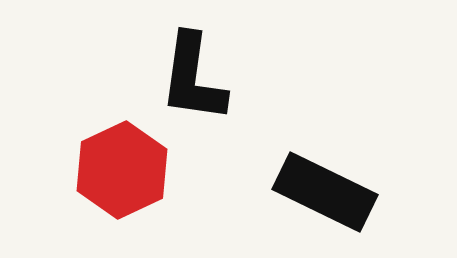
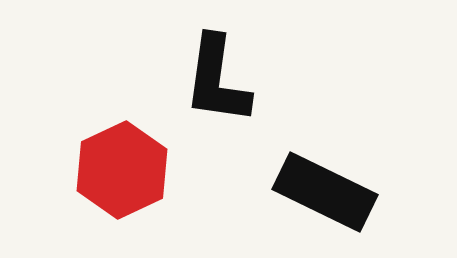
black L-shape: moved 24 px right, 2 px down
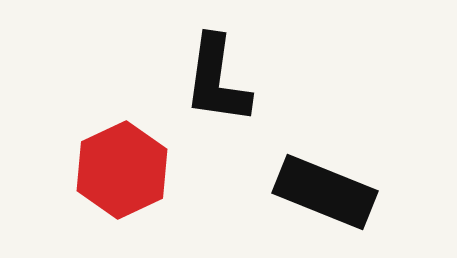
black rectangle: rotated 4 degrees counterclockwise
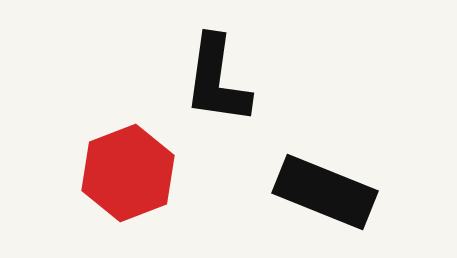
red hexagon: moved 6 px right, 3 px down; rotated 4 degrees clockwise
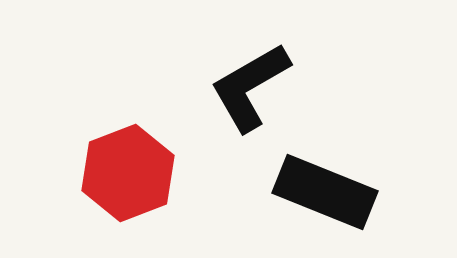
black L-shape: moved 33 px right, 7 px down; rotated 52 degrees clockwise
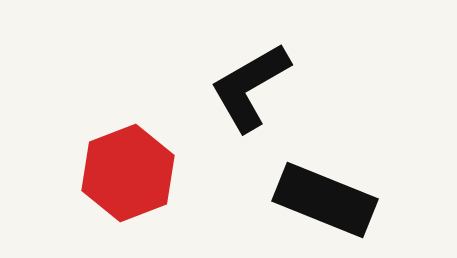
black rectangle: moved 8 px down
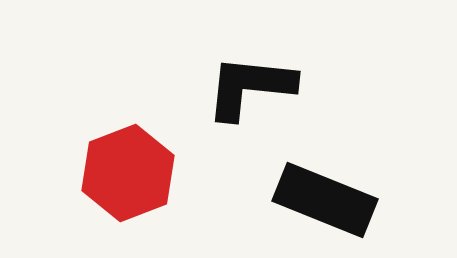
black L-shape: rotated 36 degrees clockwise
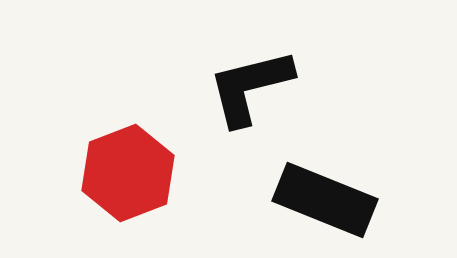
black L-shape: rotated 20 degrees counterclockwise
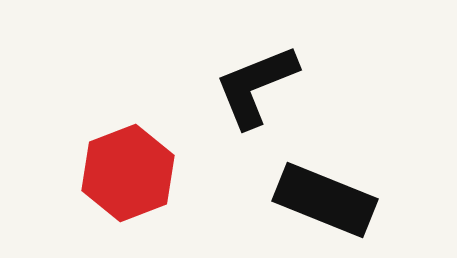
black L-shape: moved 6 px right, 1 px up; rotated 8 degrees counterclockwise
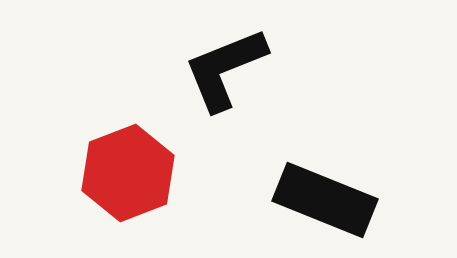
black L-shape: moved 31 px left, 17 px up
